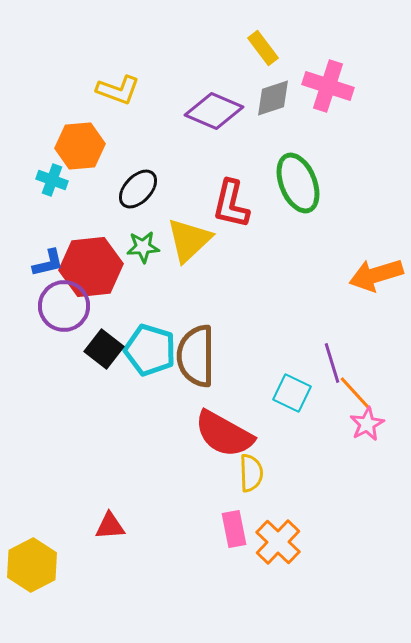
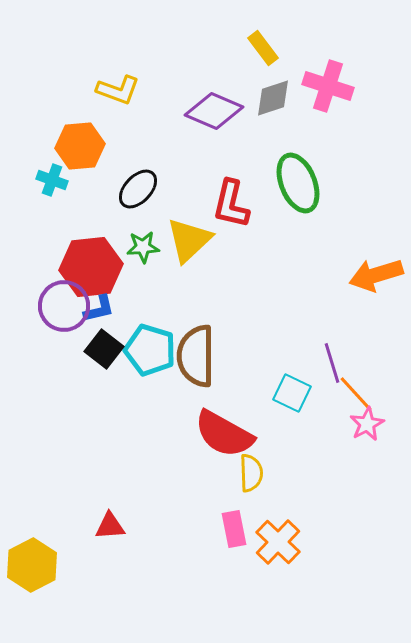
blue L-shape: moved 51 px right, 46 px down
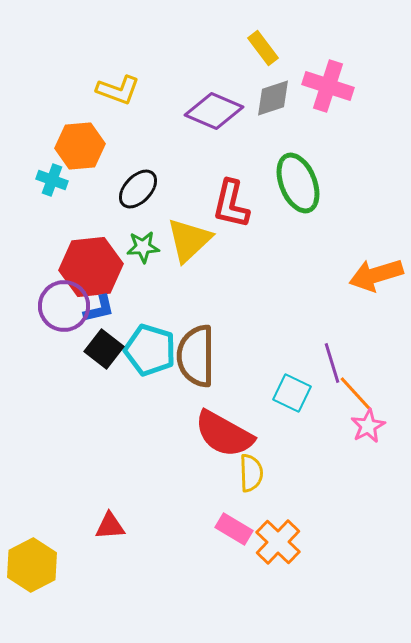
pink star: moved 1 px right, 2 px down
pink rectangle: rotated 48 degrees counterclockwise
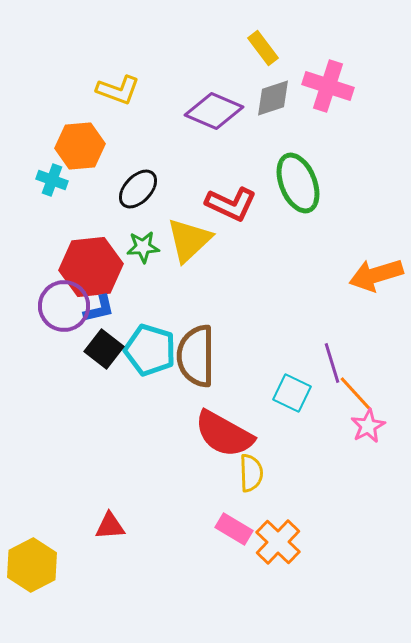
red L-shape: rotated 78 degrees counterclockwise
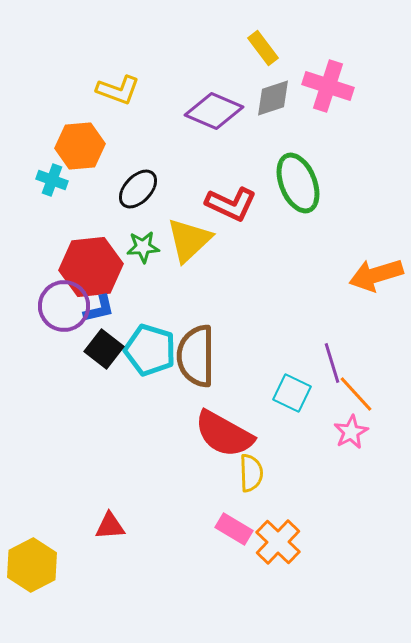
pink star: moved 17 px left, 6 px down
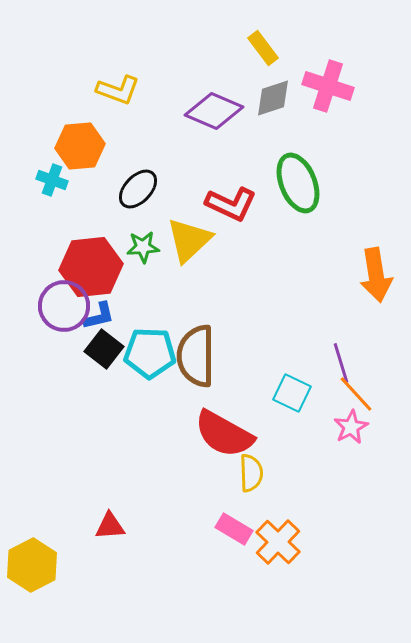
orange arrow: rotated 82 degrees counterclockwise
blue L-shape: moved 7 px down
cyan pentagon: moved 3 px down; rotated 15 degrees counterclockwise
purple line: moved 9 px right
pink star: moved 5 px up
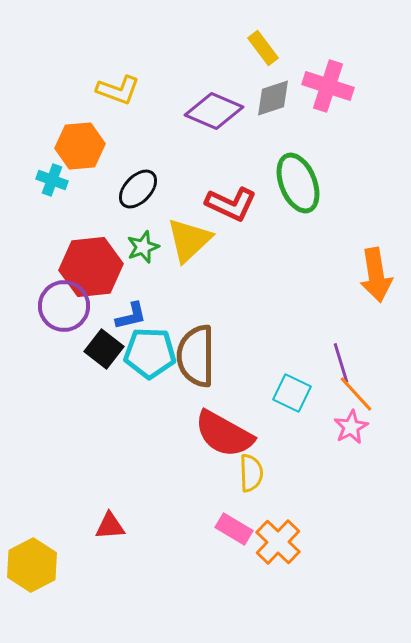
green star: rotated 16 degrees counterclockwise
blue L-shape: moved 32 px right
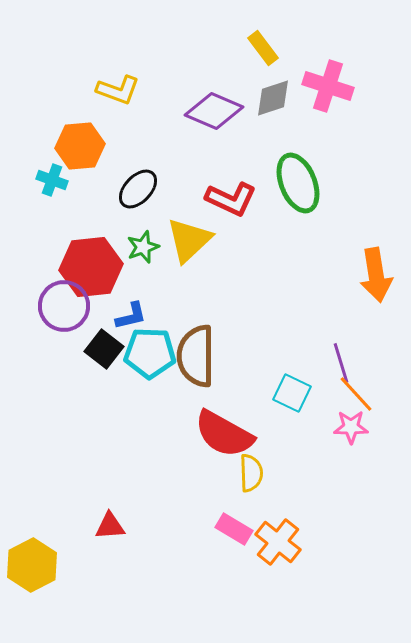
red L-shape: moved 5 px up
pink star: rotated 28 degrees clockwise
orange cross: rotated 6 degrees counterclockwise
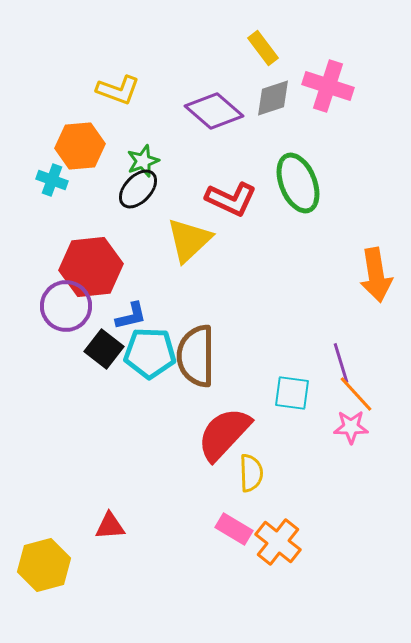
purple diamond: rotated 18 degrees clockwise
green star: moved 86 px up
purple circle: moved 2 px right
cyan square: rotated 18 degrees counterclockwise
red semicircle: rotated 104 degrees clockwise
yellow hexagon: moved 12 px right; rotated 12 degrees clockwise
